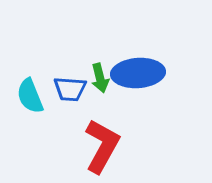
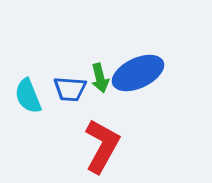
blue ellipse: rotated 21 degrees counterclockwise
cyan semicircle: moved 2 px left
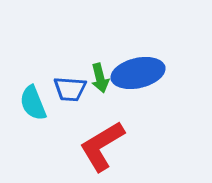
blue ellipse: rotated 12 degrees clockwise
cyan semicircle: moved 5 px right, 7 px down
red L-shape: rotated 150 degrees counterclockwise
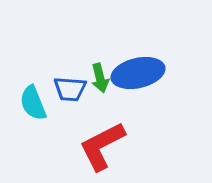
red L-shape: rotated 4 degrees clockwise
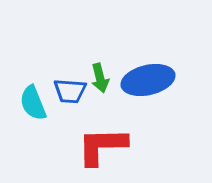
blue ellipse: moved 10 px right, 7 px down
blue trapezoid: moved 2 px down
red L-shape: rotated 26 degrees clockwise
